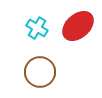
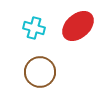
cyan cross: moved 3 px left; rotated 15 degrees counterclockwise
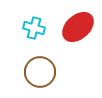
red ellipse: moved 1 px down
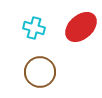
red ellipse: moved 3 px right
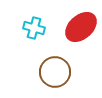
brown circle: moved 15 px right
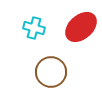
brown circle: moved 4 px left
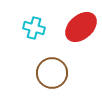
brown circle: moved 1 px right, 1 px down
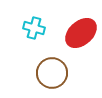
red ellipse: moved 6 px down
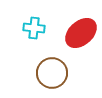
cyan cross: rotated 10 degrees counterclockwise
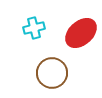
cyan cross: rotated 20 degrees counterclockwise
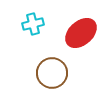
cyan cross: moved 1 px left, 4 px up
